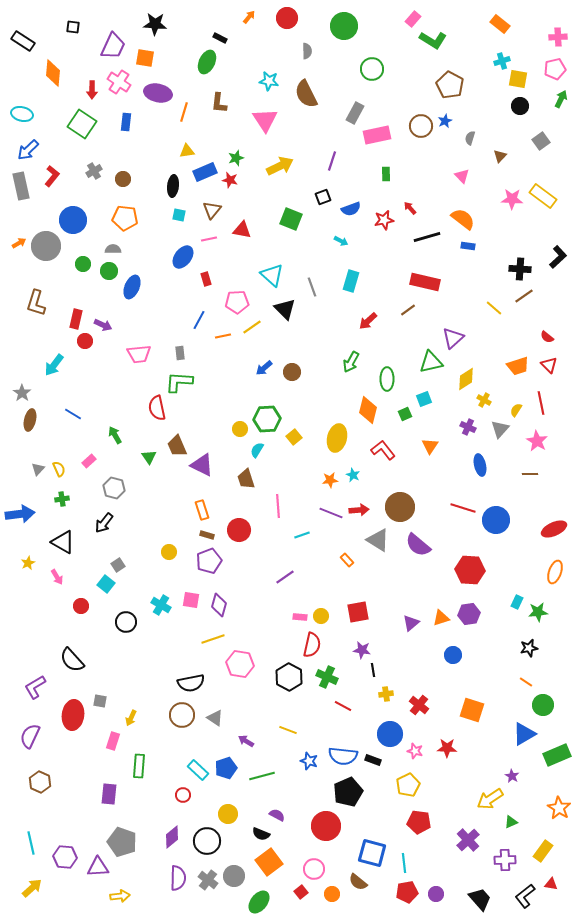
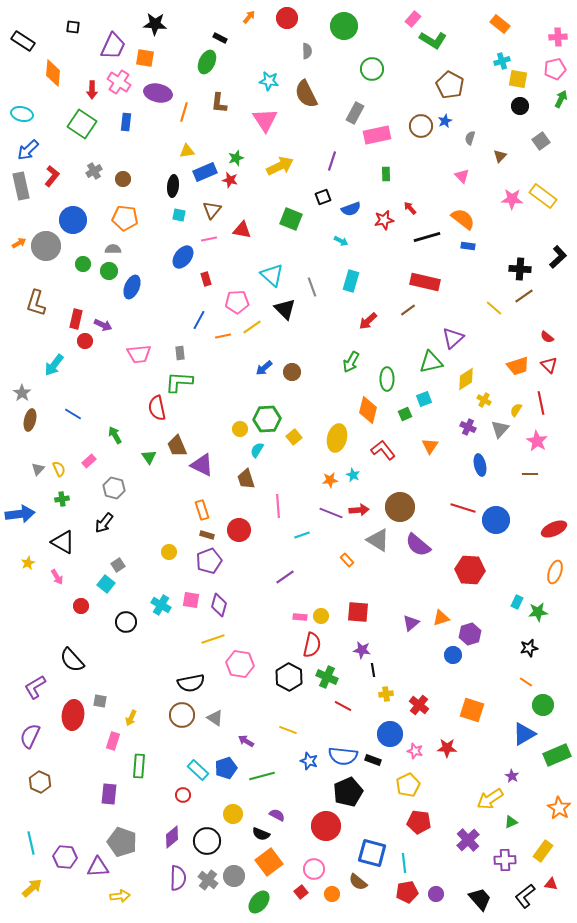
red square at (358, 612): rotated 15 degrees clockwise
purple hexagon at (469, 614): moved 1 px right, 20 px down; rotated 10 degrees counterclockwise
yellow circle at (228, 814): moved 5 px right
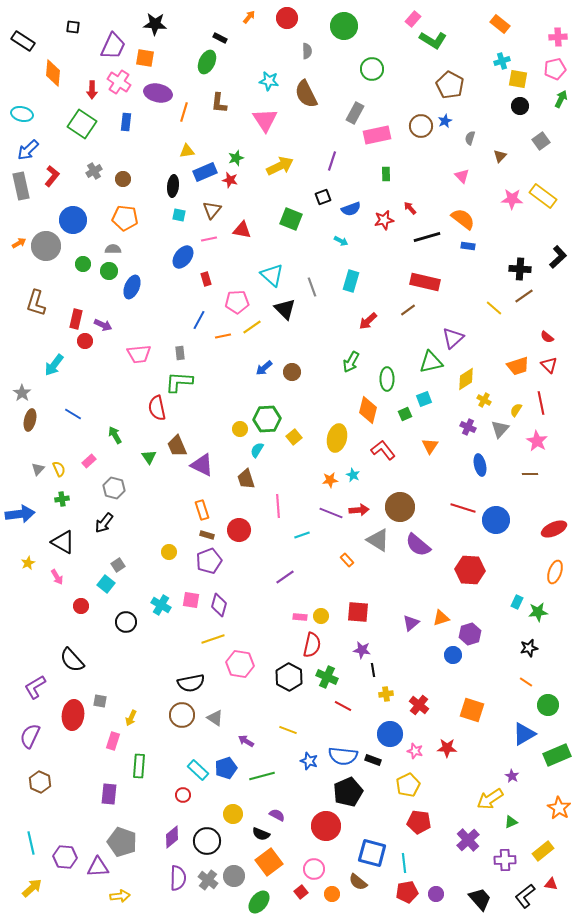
green circle at (543, 705): moved 5 px right
yellow rectangle at (543, 851): rotated 15 degrees clockwise
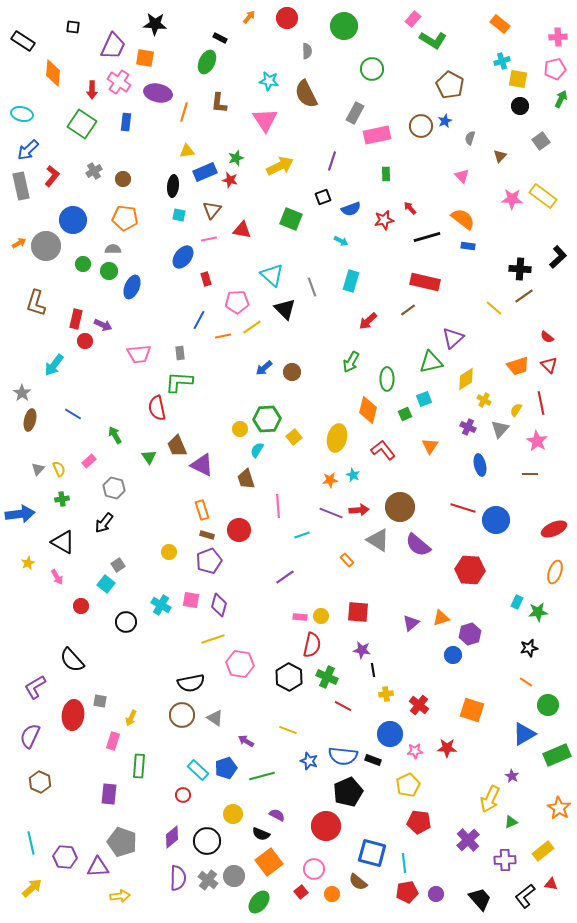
pink star at (415, 751): rotated 21 degrees counterclockwise
yellow arrow at (490, 799): rotated 32 degrees counterclockwise
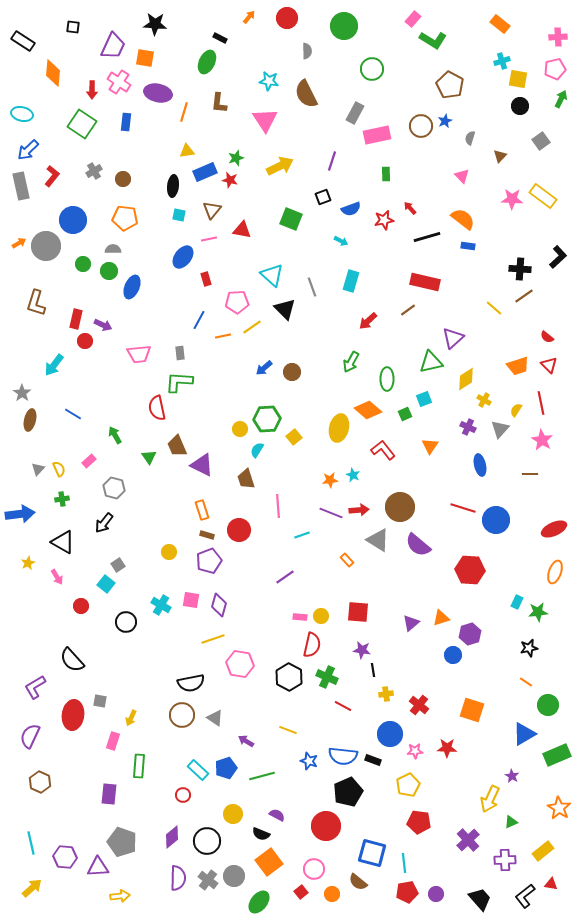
orange diamond at (368, 410): rotated 64 degrees counterclockwise
yellow ellipse at (337, 438): moved 2 px right, 10 px up
pink star at (537, 441): moved 5 px right, 1 px up
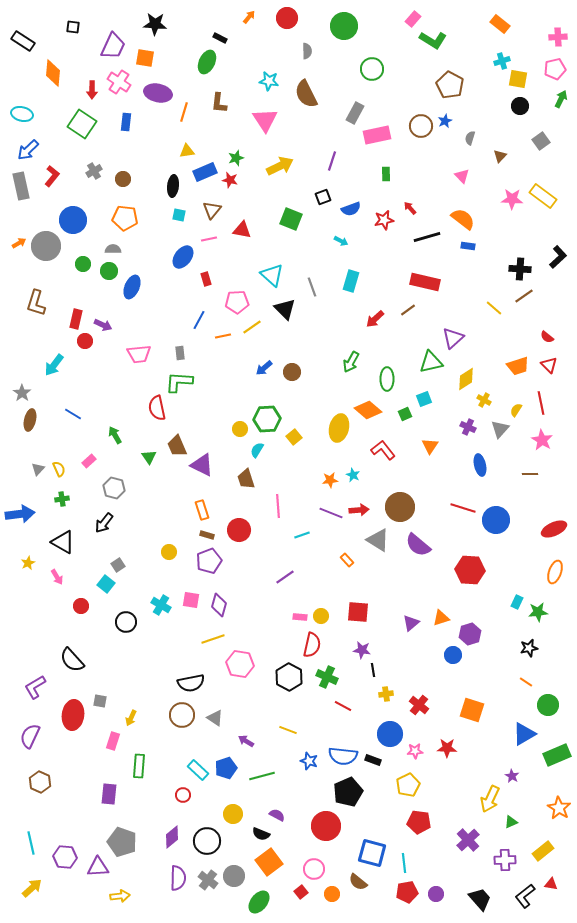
red arrow at (368, 321): moved 7 px right, 2 px up
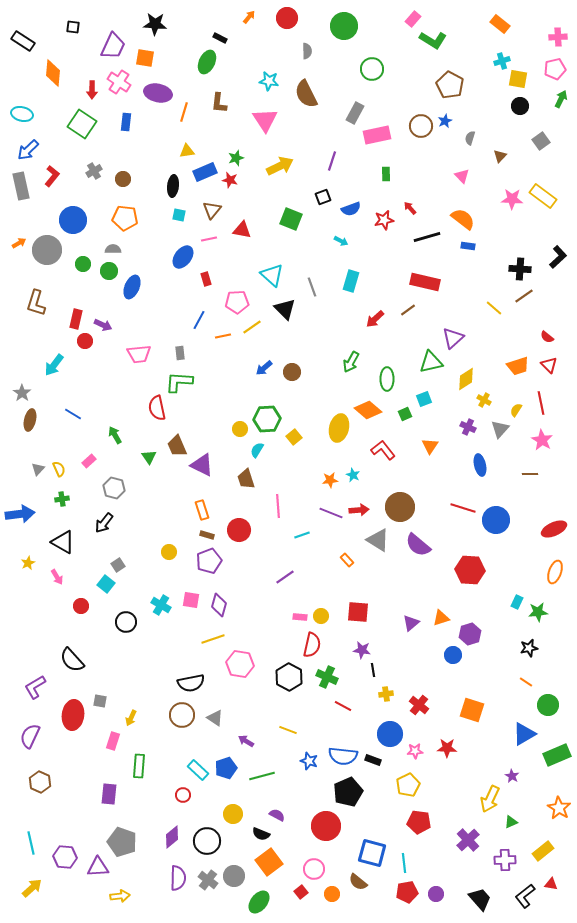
gray circle at (46, 246): moved 1 px right, 4 px down
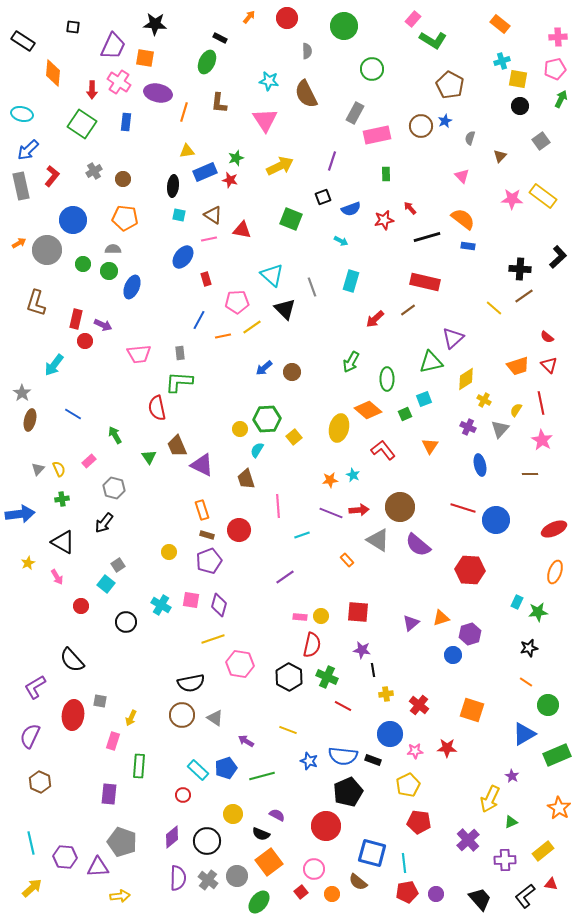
brown triangle at (212, 210): moved 1 px right, 5 px down; rotated 36 degrees counterclockwise
gray circle at (234, 876): moved 3 px right
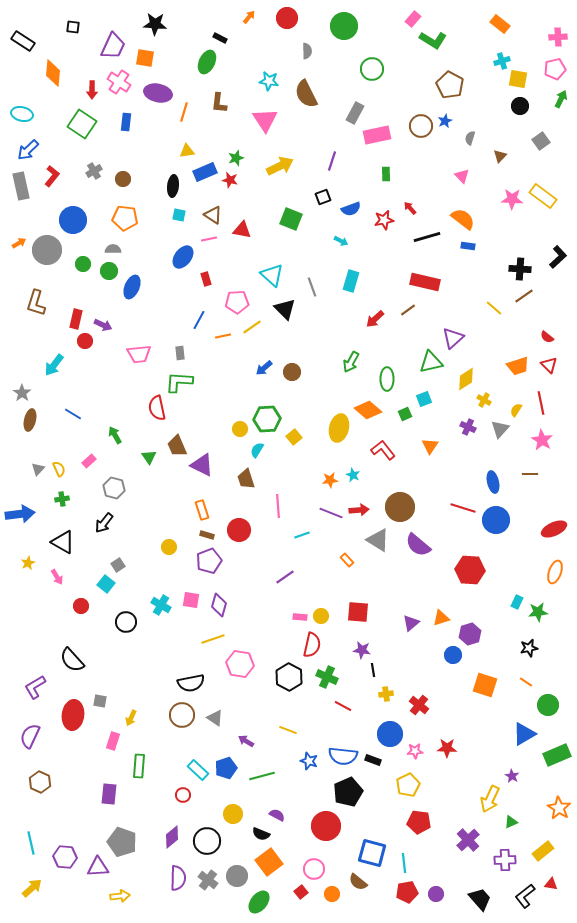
blue ellipse at (480, 465): moved 13 px right, 17 px down
yellow circle at (169, 552): moved 5 px up
orange square at (472, 710): moved 13 px right, 25 px up
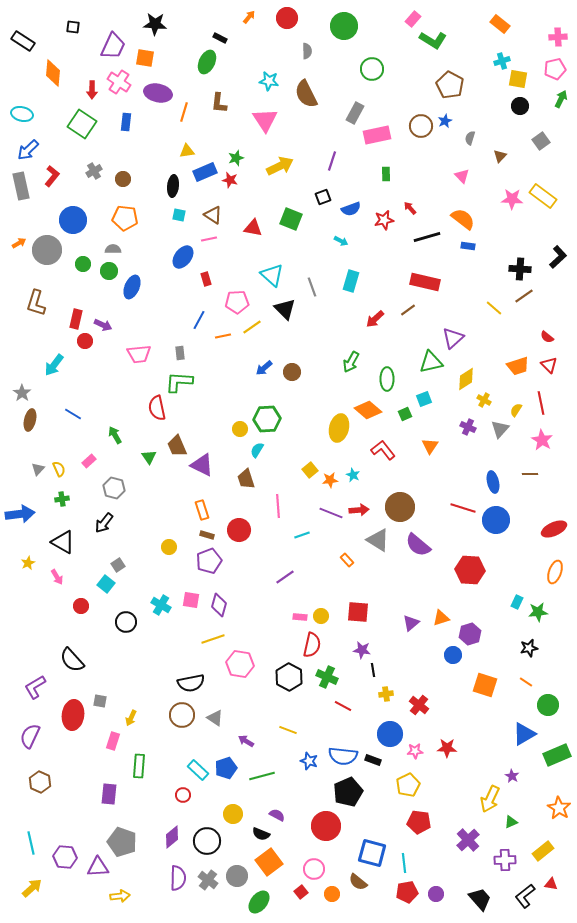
red triangle at (242, 230): moved 11 px right, 2 px up
yellow square at (294, 437): moved 16 px right, 33 px down
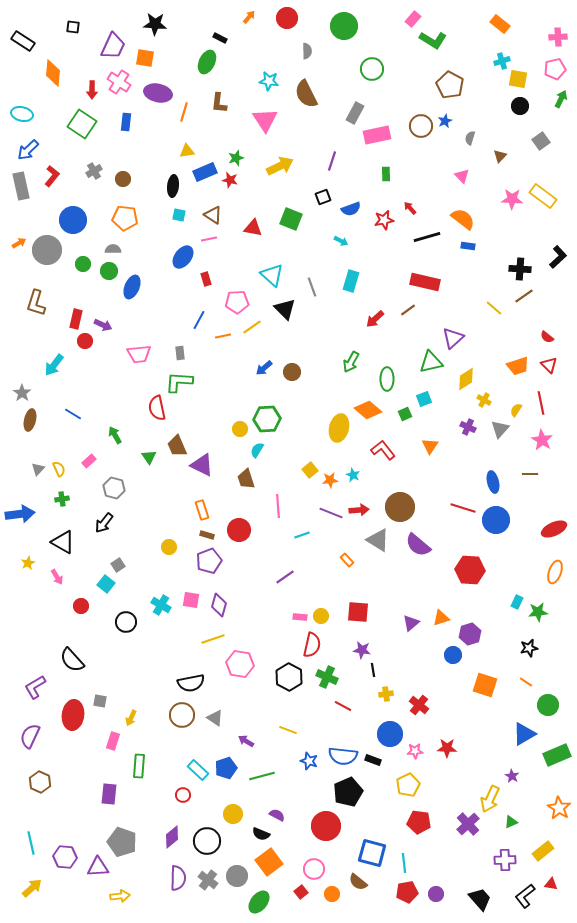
purple cross at (468, 840): moved 16 px up
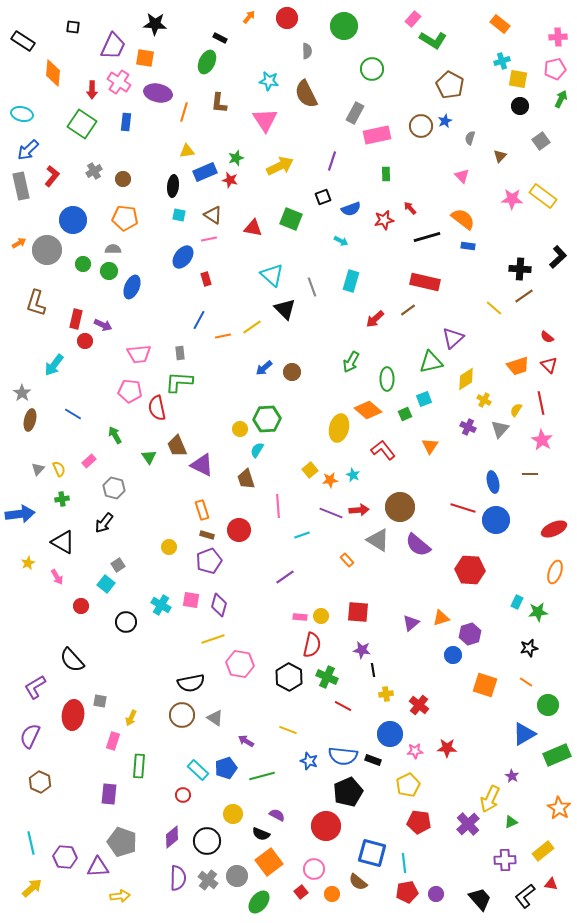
pink pentagon at (237, 302): moved 107 px left, 89 px down; rotated 10 degrees clockwise
